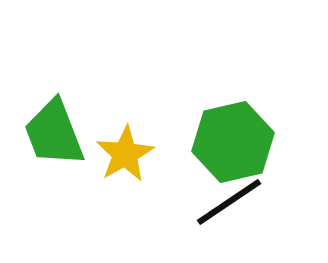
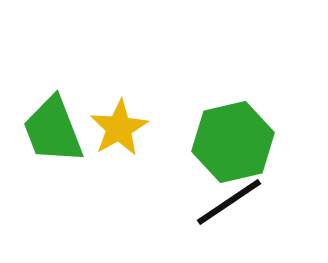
green trapezoid: moved 1 px left, 3 px up
yellow star: moved 6 px left, 26 px up
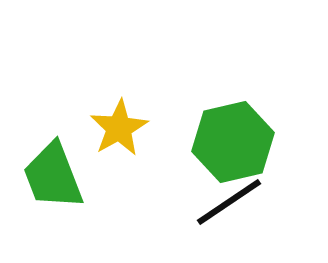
green trapezoid: moved 46 px down
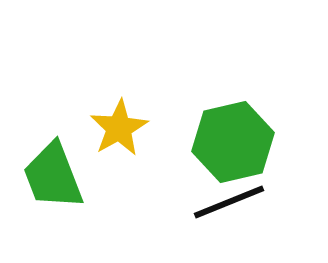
black line: rotated 12 degrees clockwise
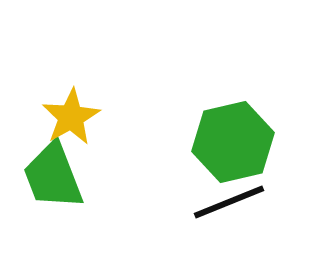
yellow star: moved 48 px left, 11 px up
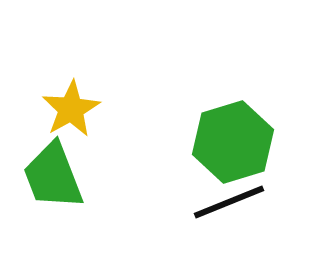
yellow star: moved 8 px up
green hexagon: rotated 4 degrees counterclockwise
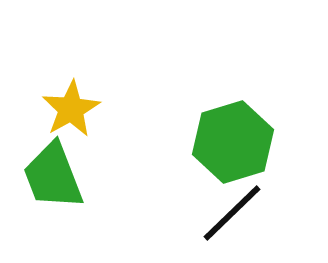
black line: moved 3 px right, 11 px down; rotated 22 degrees counterclockwise
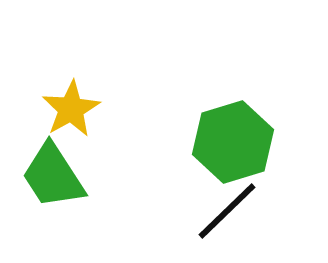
green trapezoid: rotated 12 degrees counterclockwise
black line: moved 5 px left, 2 px up
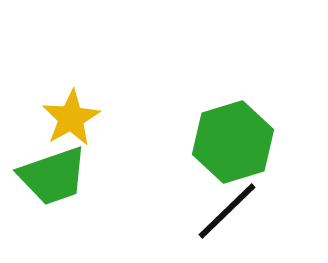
yellow star: moved 9 px down
green trapezoid: rotated 76 degrees counterclockwise
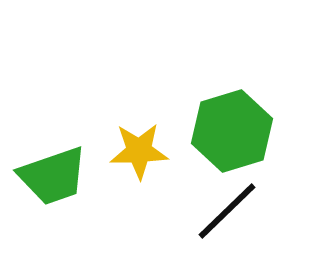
yellow star: moved 68 px right, 33 px down; rotated 28 degrees clockwise
green hexagon: moved 1 px left, 11 px up
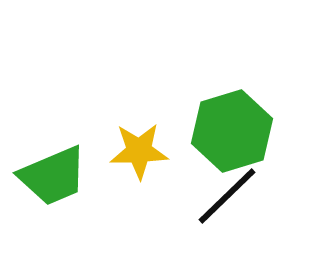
green trapezoid: rotated 4 degrees counterclockwise
black line: moved 15 px up
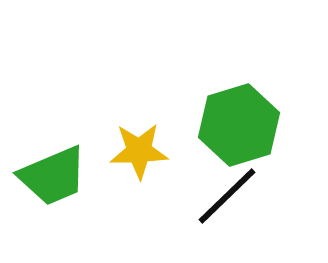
green hexagon: moved 7 px right, 6 px up
